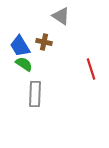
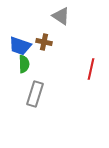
blue trapezoid: rotated 40 degrees counterclockwise
green semicircle: rotated 54 degrees clockwise
red line: rotated 30 degrees clockwise
gray rectangle: rotated 15 degrees clockwise
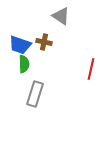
blue trapezoid: moved 1 px up
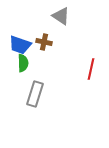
green semicircle: moved 1 px left, 1 px up
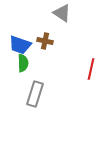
gray triangle: moved 1 px right, 3 px up
brown cross: moved 1 px right, 1 px up
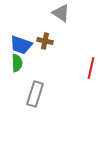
gray triangle: moved 1 px left
blue trapezoid: moved 1 px right
green semicircle: moved 6 px left
red line: moved 1 px up
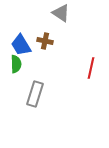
blue trapezoid: rotated 40 degrees clockwise
green semicircle: moved 1 px left, 1 px down
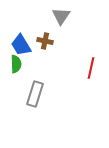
gray triangle: moved 3 px down; rotated 30 degrees clockwise
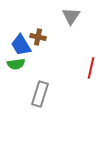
gray triangle: moved 10 px right
brown cross: moved 7 px left, 4 px up
green semicircle: rotated 84 degrees clockwise
gray rectangle: moved 5 px right
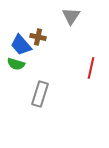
blue trapezoid: rotated 10 degrees counterclockwise
green semicircle: rotated 24 degrees clockwise
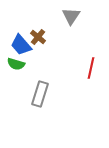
brown cross: rotated 28 degrees clockwise
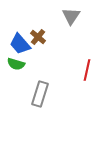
blue trapezoid: moved 1 px left, 1 px up
red line: moved 4 px left, 2 px down
